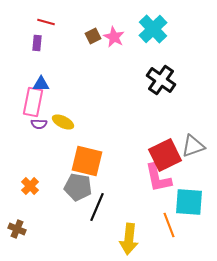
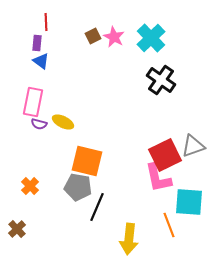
red line: rotated 72 degrees clockwise
cyan cross: moved 2 px left, 9 px down
blue triangle: moved 23 px up; rotated 36 degrees clockwise
purple semicircle: rotated 14 degrees clockwise
brown cross: rotated 24 degrees clockwise
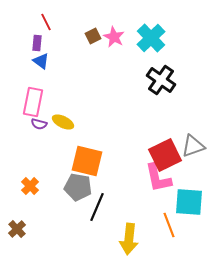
red line: rotated 24 degrees counterclockwise
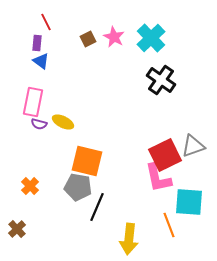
brown square: moved 5 px left, 3 px down
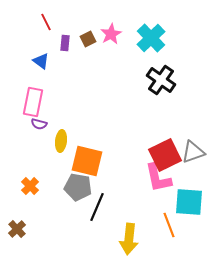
pink star: moved 3 px left, 3 px up; rotated 15 degrees clockwise
purple rectangle: moved 28 px right
yellow ellipse: moved 2 px left, 19 px down; rotated 70 degrees clockwise
gray triangle: moved 6 px down
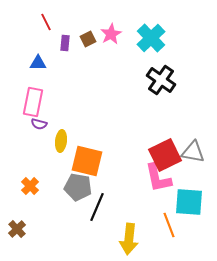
blue triangle: moved 3 px left, 2 px down; rotated 36 degrees counterclockwise
gray triangle: rotated 30 degrees clockwise
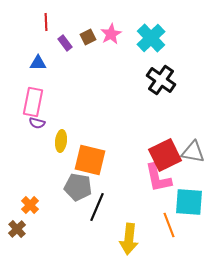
red line: rotated 24 degrees clockwise
brown square: moved 2 px up
purple rectangle: rotated 42 degrees counterclockwise
purple semicircle: moved 2 px left, 1 px up
orange square: moved 3 px right, 1 px up
orange cross: moved 19 px down
